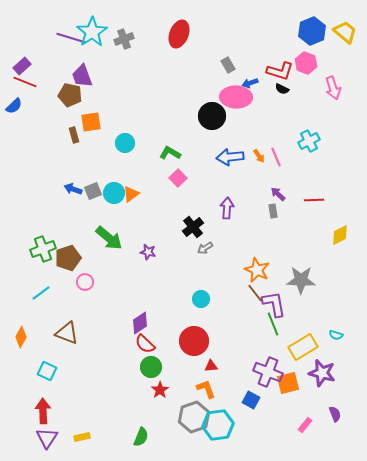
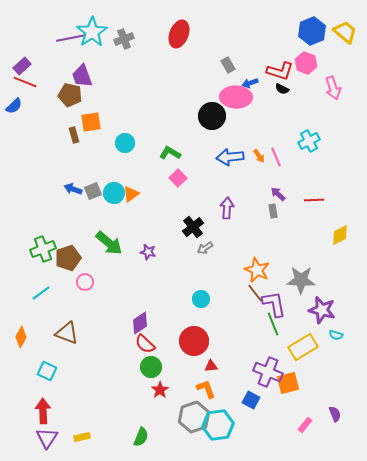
purple line at (71, 38): rotated 28 degrees counterclockwise
green arrow at (109, 238): moved 5 px down
purple star at (322, 373): moved 63 px up
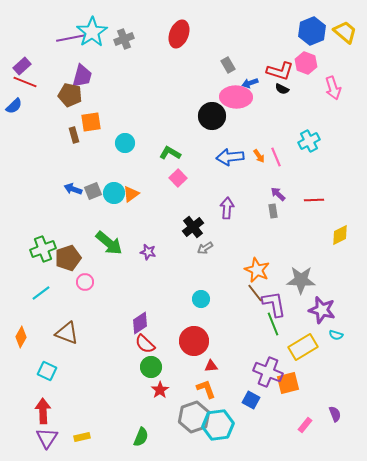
purple trapezoid at (82, 76): rotated 145 degrees counterclockwise
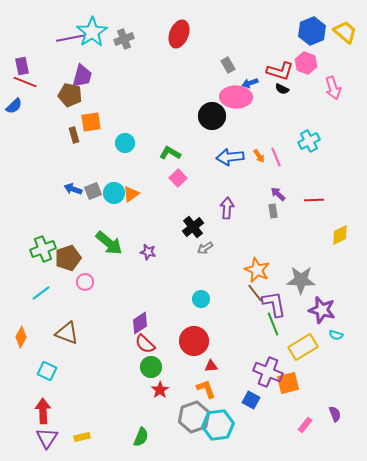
purple rectangle at (22, 66): rotated 60 degrees counterclockwise
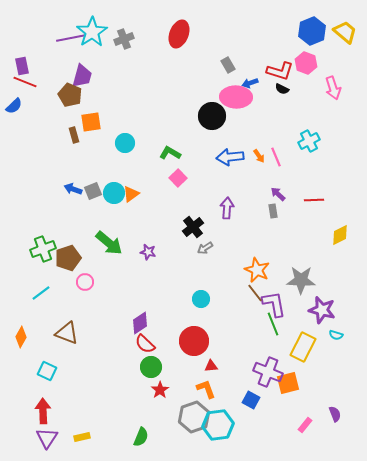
brown pentagon at (70, 95): rotated 10 degrees clockwise
yellow rectangle at (303, 347): rotated 32 degrees counterclockwise
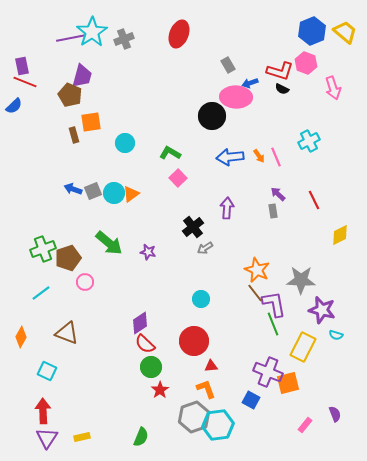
red line at (314, 200): rotated 66 degrees clockwise
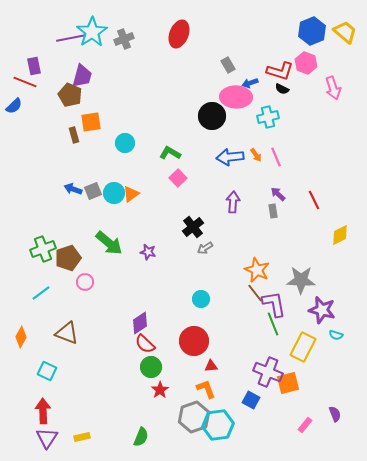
purple rectangle at (22, 66): moved 12 px right
cyan cross at (309, 141): moved 41 px left, 24 px up; rotated 15 degrees clockwise
orange arrow at (259, 156): moved 3 px left, 1 px up
purple arrow at (227, 208): moved 6 px right, 6 px up
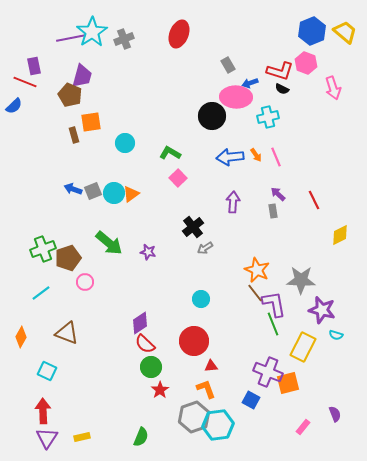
pink rectangle at (305, 425): moved 2 px left, 2 px down
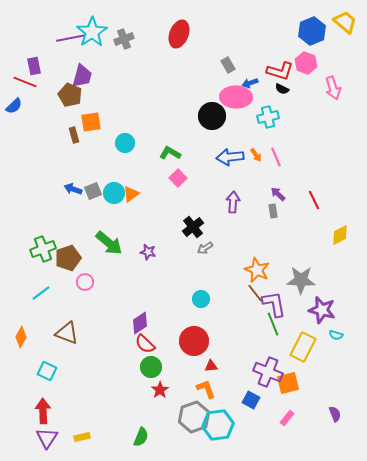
yellow trapezoid at (345, 32): moved 10 px up
pink rectangle at (303, 427): moved 16 px left, 9 px up
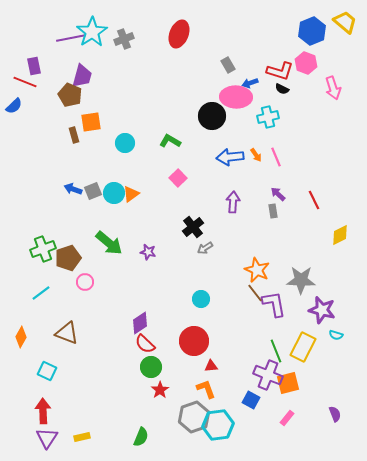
green L-shape at (170, 153): moved 12 px up
green line at (273, 324): moved 3 px right, 27 px down
purple cross at (268, 372): moved 3 px down
